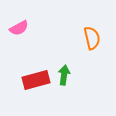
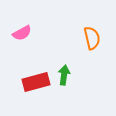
pink semicircle: moved 3 px right, 5 px down
red rectangle: moved 2 px down
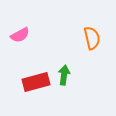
pink semicircle: moved 2 px left, 2 px down
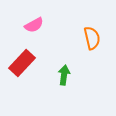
pink semicircle: moved 14 px right, 10 px up
red rectangle: moved 14 px left, 19 px up; rotated 32 degrees counterclockwise
